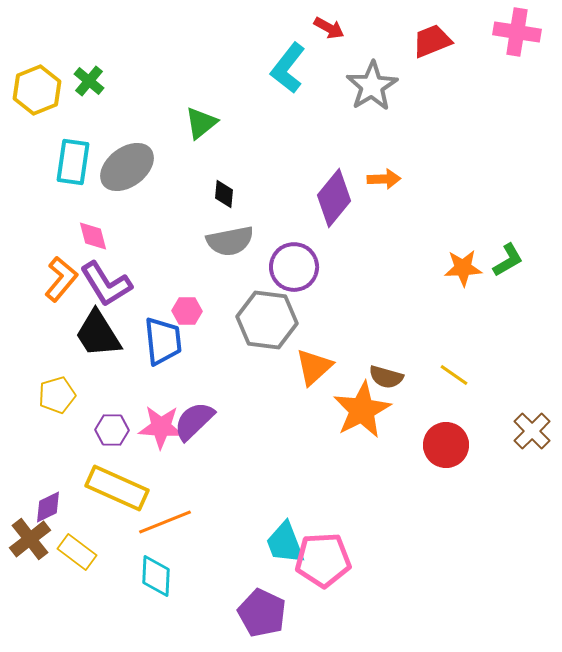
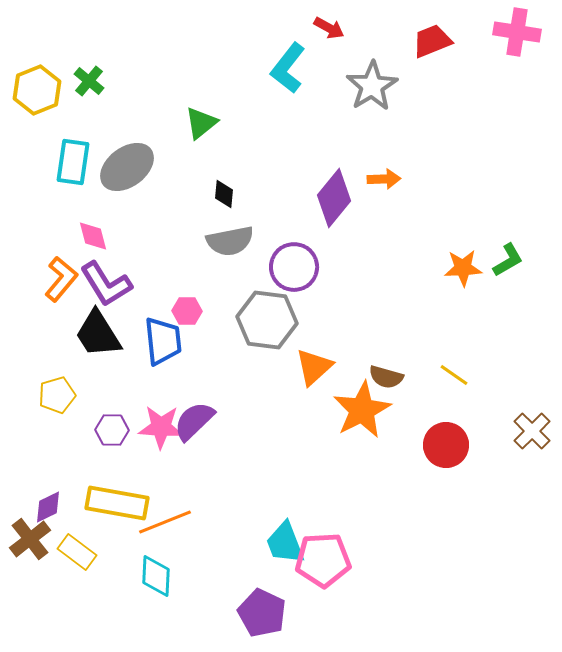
yellow rectangle at (117, 488): moved 15 px down; rotated 14 degrees counterclockwise
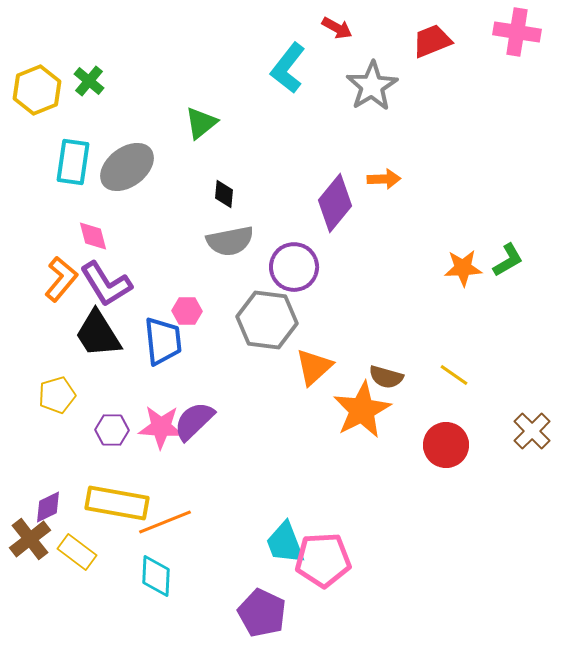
red arrow at (329, 28): moved 8 px right
purple diamond at (334, 198): moved 1 px right, 5 px down
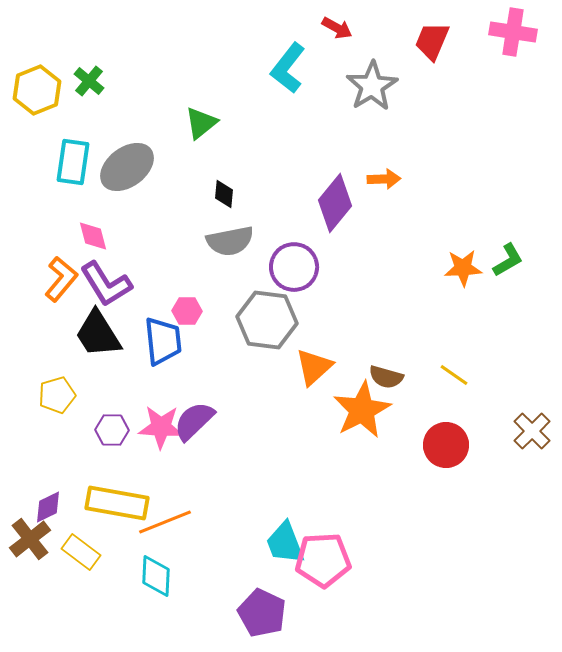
pink cross at (517, 32): moved 4 px left
red trapezoid at (432, 41): rotated 45 degrees counterclockwise
yellow rectangle at (77, 552): moved 4 px right
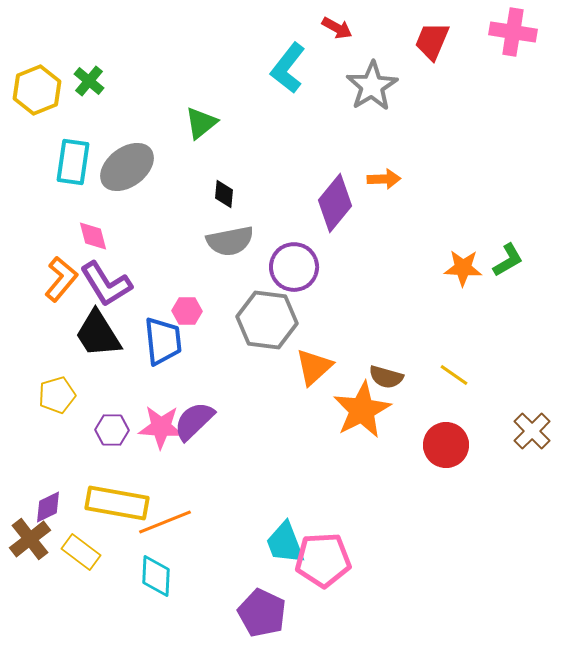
orange star at (463, 268): rotated 6 degrees clockwise
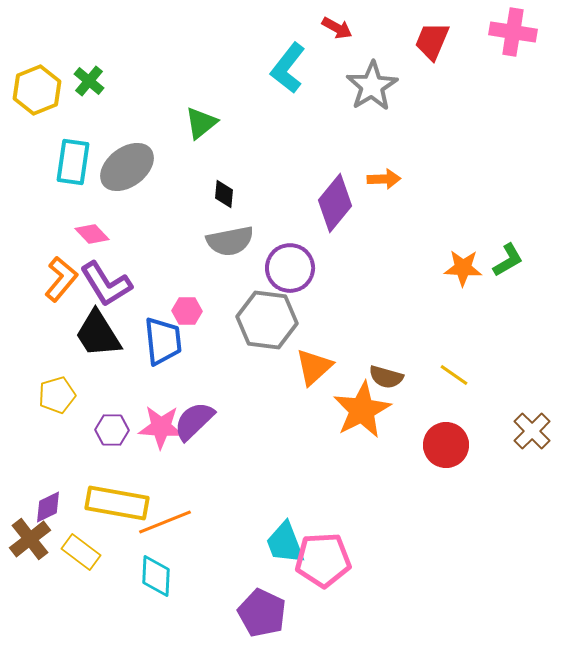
pink diamond at (93, 236): moved 1 px left, 2 px up; rotated 28 degrees counterclockwise
purple circle at (294, 267): moved 4 px left, 1 px down
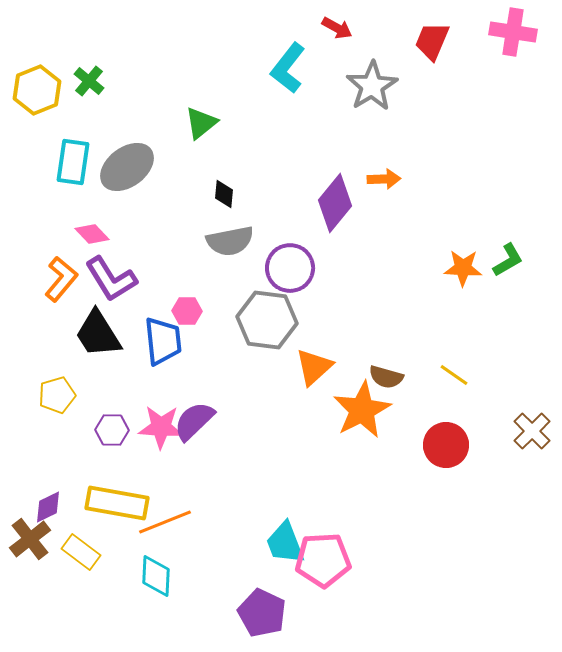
purple L-shape at (106, 284): moved 5 px right, 5 px up
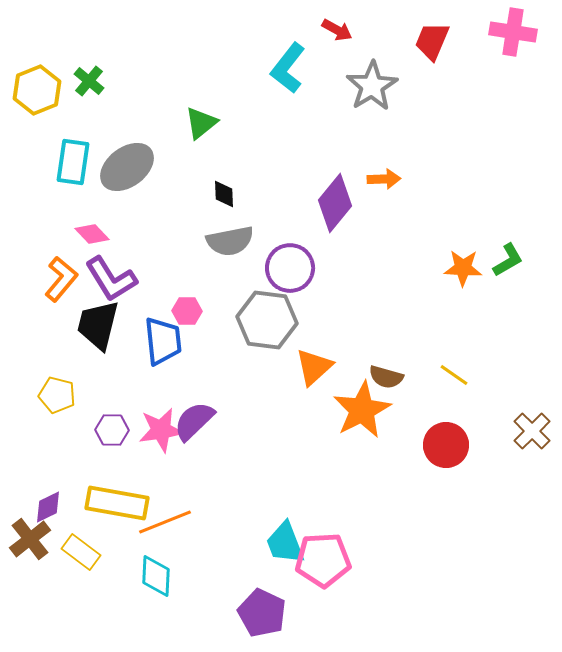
red arrow at (337, 28): moved 2 px down
black diamond at (224, 194): rotated 8 degrees counterclockwise
black trapezoid at (98, 334): moved 9 px up; rotated 46 degrees clockwise
yellow pentagon at (57, 395): rotated 30 degrees clockwise
pink star at (161, 427): moved 3 px down; rotated 12 degrees counterclockwise
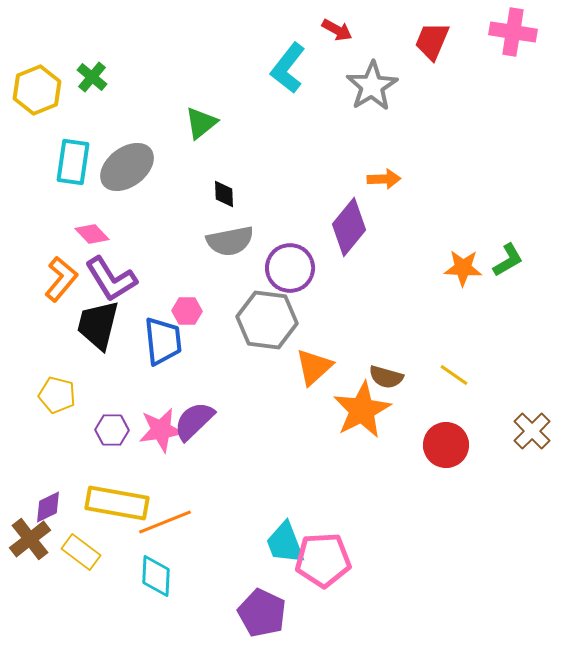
green cross at (89, 81): moved 3 px right, 4 px up
purple diamond at (335, 203): moved 14 px right, 24 px down
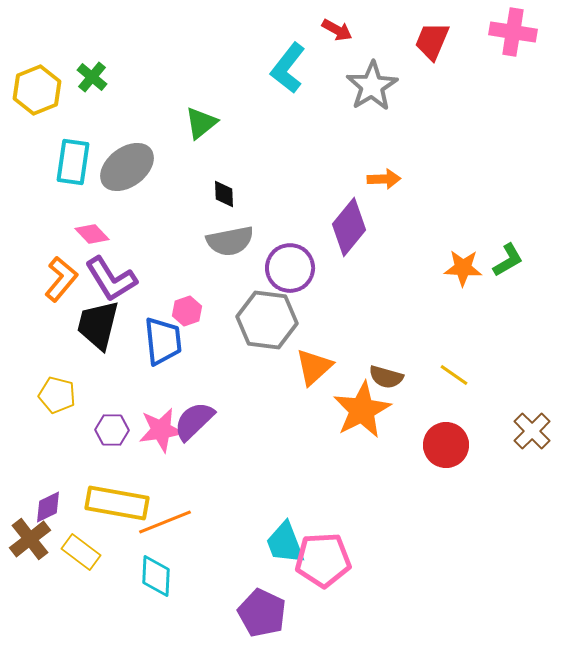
pink hexagon at (187, 311): rotated 20 degrees counterclockwise
